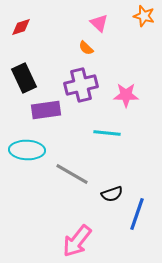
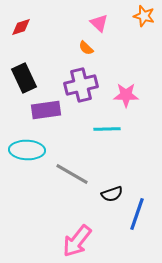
cyan line: moved 4 px up; rotated 8 degrees counterclockwise
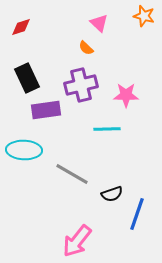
black rectangle: moved 3 px right
cyan ellipse: moved 3 px left
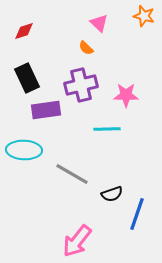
red diamond: moved 3 px right, 4 px down
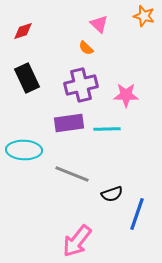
pink triangle: moved 1 px down
red diamond: moved 1 px left
purple rectangle: moved 23 px right, 13 px down
gray line: rotated 8 degrees counterclockwise
